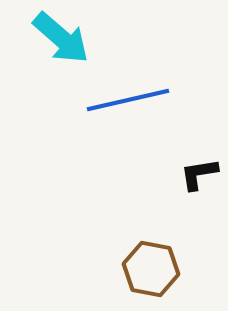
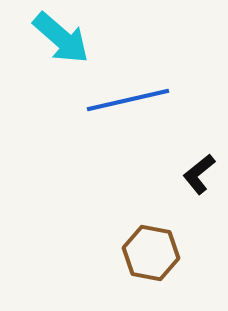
black L-shape: rotated 30 degrees counterclockwise
brown hexagon: moved 16 px up
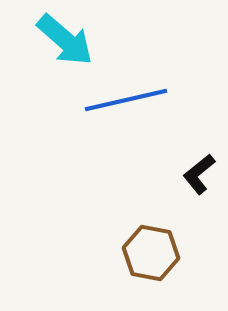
cyan arrow: moved 4 px right, 2 px down
blue line: moved 2 px left
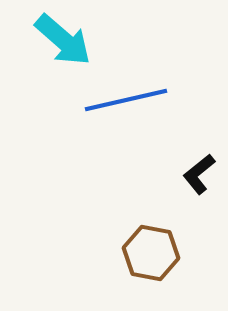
cyan arrow: moved 2 px left
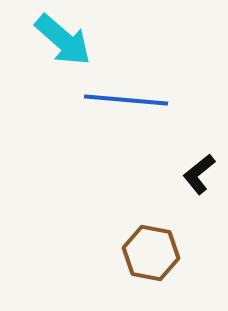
blue line: rotated 18 degrees clockwise
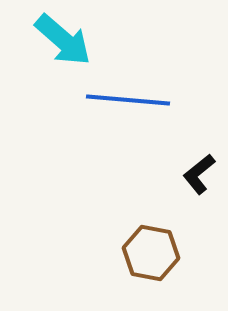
blue line: moved 2 px right
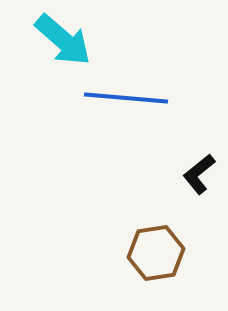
blue line: moved 2 px left, 2 px up
brown hexagon: moved 5 px right; rotated 20 degrees counterclockwise
